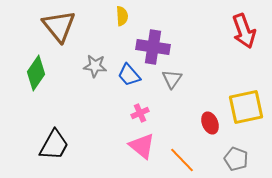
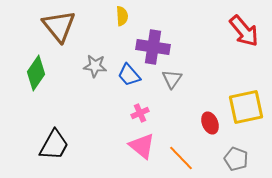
red arrow: rotated 20 degrees counterclockwise
orange line: moved 1 px left, 2 px up
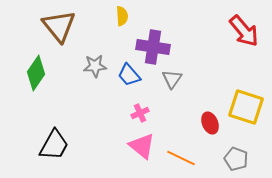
gray star: rotated 10 degrees counterclockwise
yellow square: rotated 30 degrees clockwise
orange line: rotated 20 degrees counterclockwise
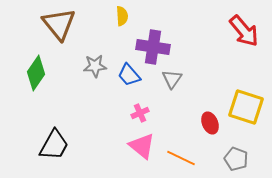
brown triangle: moved 2 px up
